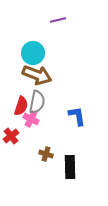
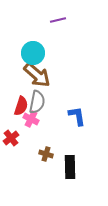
brown arrow: rotated 20 degrees clockwise
red cross: moved 2 px down
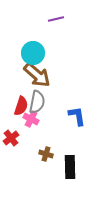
purple line: moved 2 px left, 1 px up
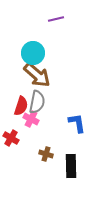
blue L-shape: moved 7 px down
red cross: rotated 21 degrees counterclockwise
black rectangle: moved 1 px right, 1 px up
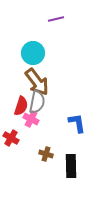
brown arrow: moved 7 px down; rotated 12 degrees clockwise
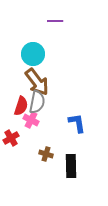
purple line: moved 1 px left, 2 px down; rotated 14 degrees clockwise
cyan circle: moved 1 px down
pink cross: moved 1 px down
red cross: rotated 28 degrees clockwise
